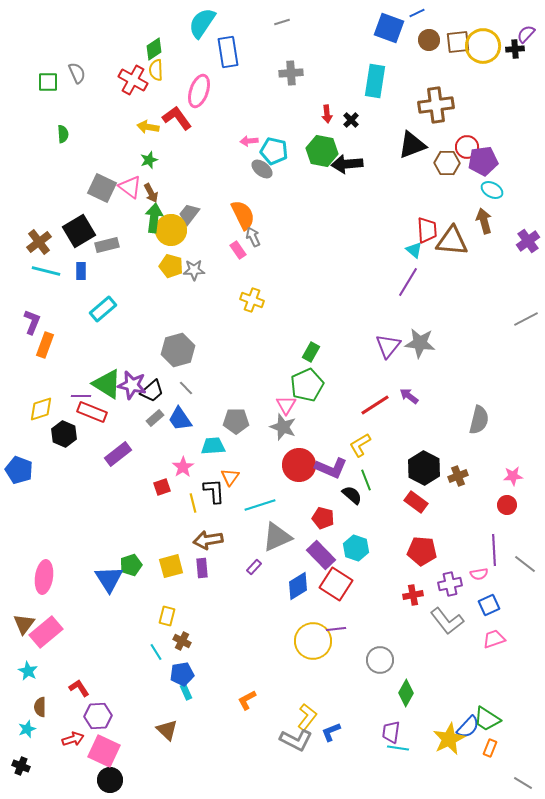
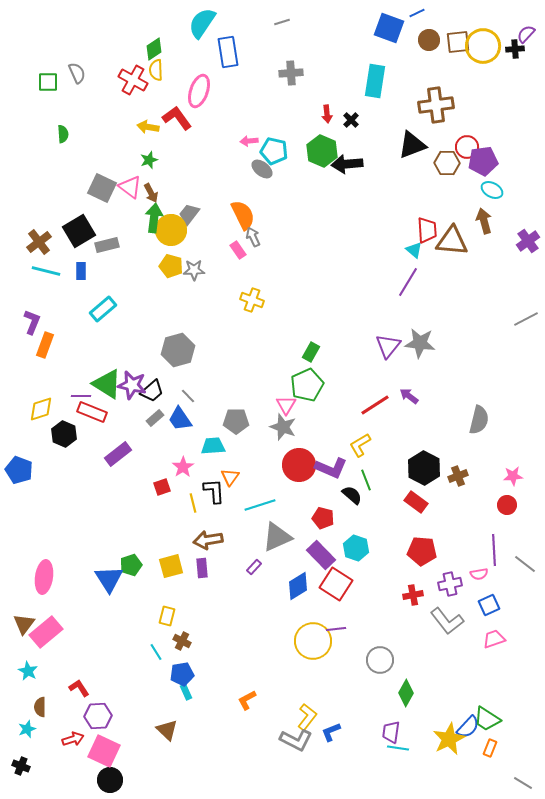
green hexagon at (322, 151): rotated 12 degrees clockwise
gray line at (186, 388): moved 2 px right, 8 px down
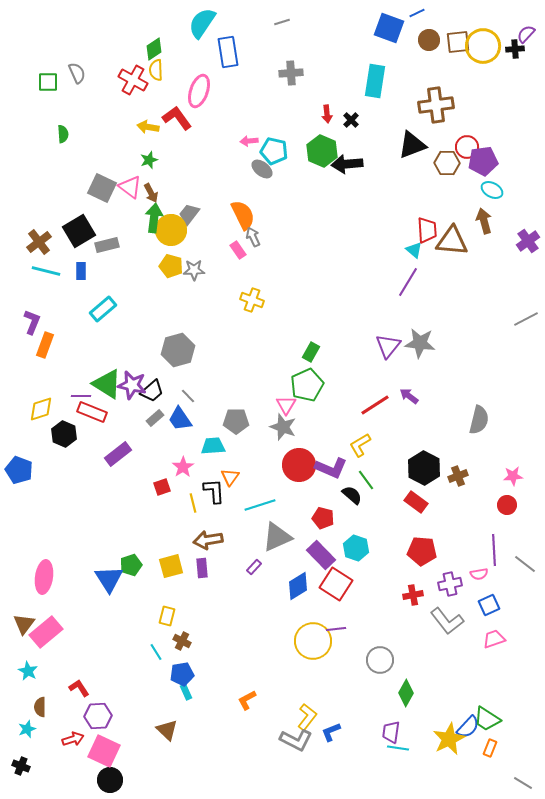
green line at (366, 480): rotated 15 degrees counterclockwise
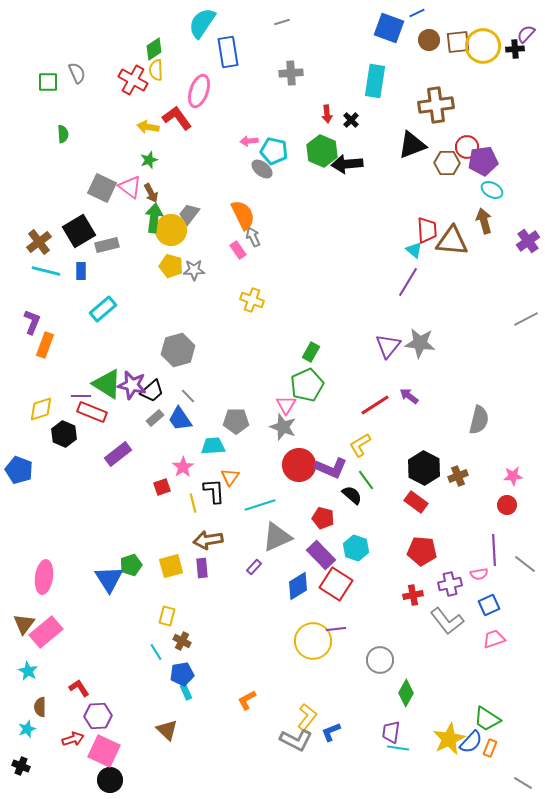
blue semicircle at (468, 727): moved 3 px right, 15 px down
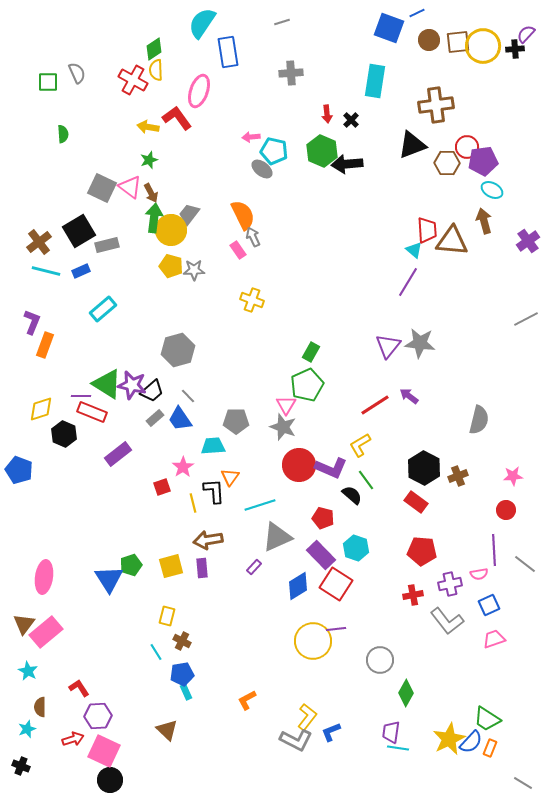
pink arrow at (249, 141): moved 2 px right, 4 px up
blue rectangle at (81, 271): rotated 66 degrees clockwise
red circle at (507, 505): moved 1 px left, 5 px down
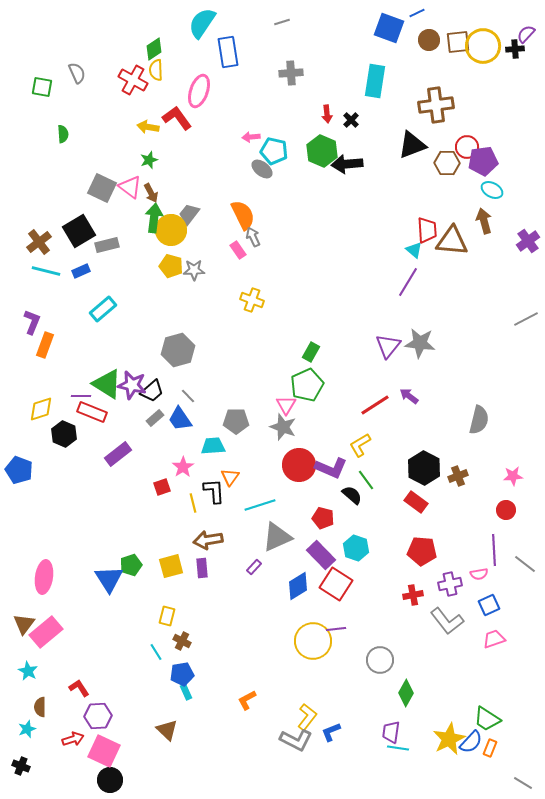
green square at (48, 82): moved 6 px left, 5 px down; rotated 10 degrees clockwise
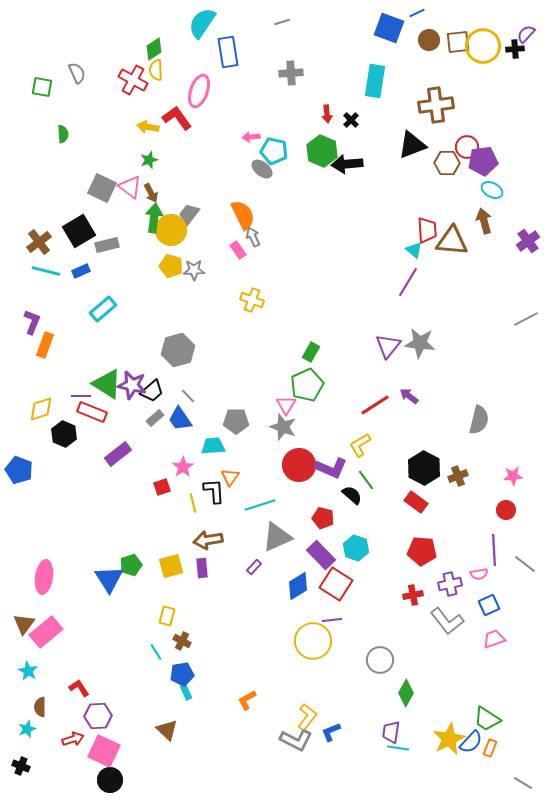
purple line at (336, 629): moved 4 px left, 9 px up
